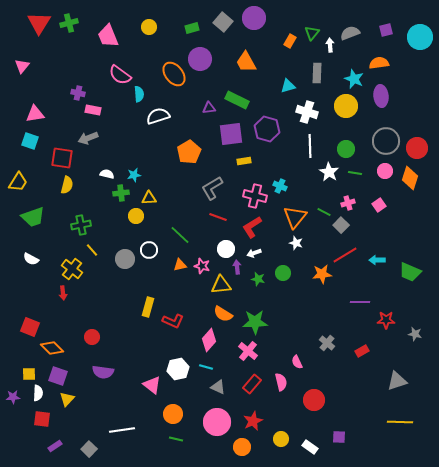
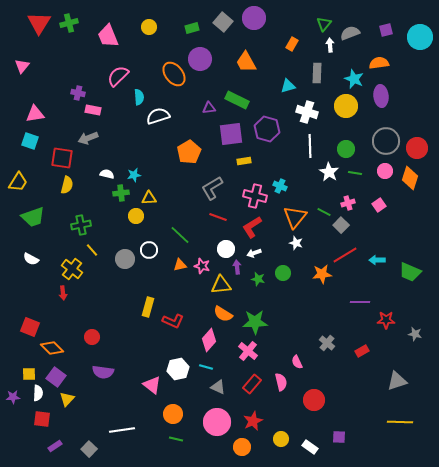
green triangle at (312, 33): moved 12 px right, 9 px up
orange rectangle at (290, 41): moved 2 px right, 3 px down
pink semicircle at (120, 75): moved 2 px left, 1 px down; rotated 100 degrees clockwise
cyan semicircle at (139, 94): moved 3 px down
purple square at (58, 376): moved 2 px left, 1 px down; rotated 18 degrees clockwise
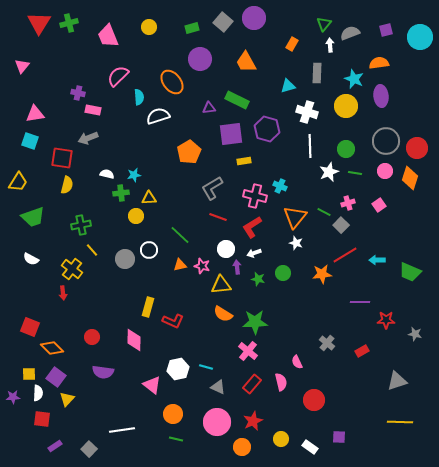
orange ellipse at (174, 74): moved 2 px left, 8 px down
white star at (329, 172): rotated 18 degrees clockwise
pink diamond at (209, 340): moved 75 px left; rotated 40 degrees counterclockwise
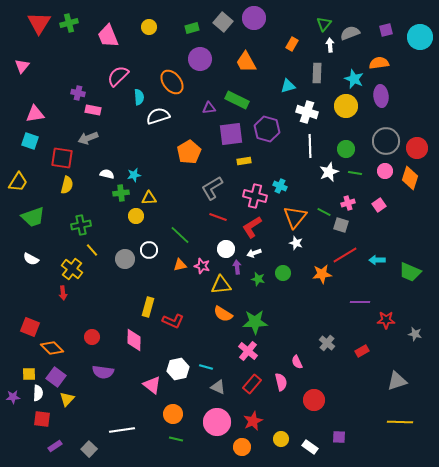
gray square at (341, 225): rotated 28 degrees counterclockwise
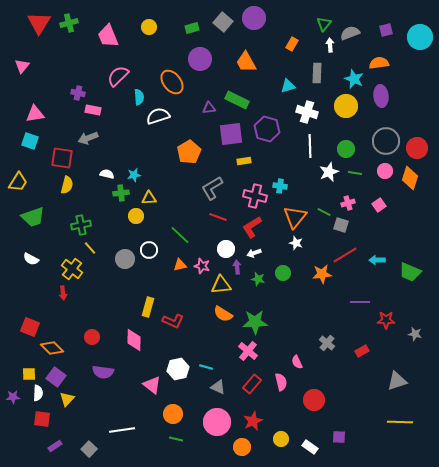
cyan cross at (280, 186): rotated 16 degrees counterclockwise
yellow line at (92, 250): moved 2 px left, 2 px up
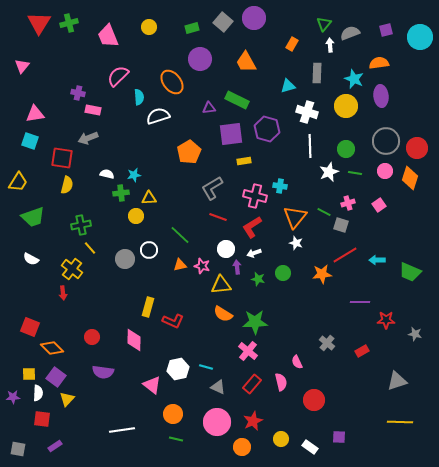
gray square at (89, 449): moved 71 px left; rotated 35 degrees counterclockwise
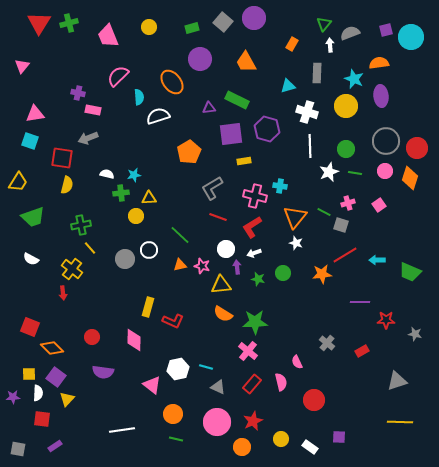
cyan circle at (420, 37): moved 9 px left
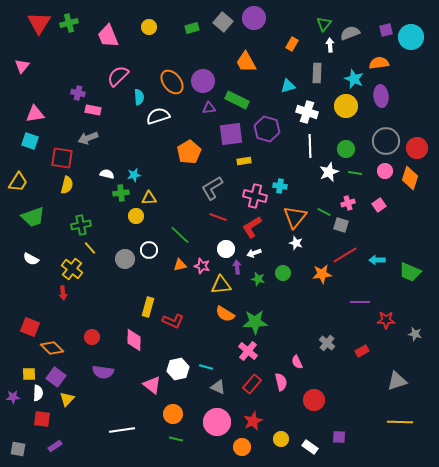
purple circle at (200, 59): moved 3 px right, 22 px down
orange semicircle at (223, 314): moved 2 px right
